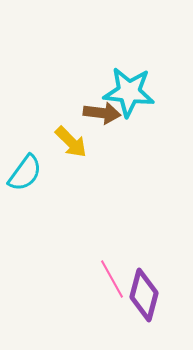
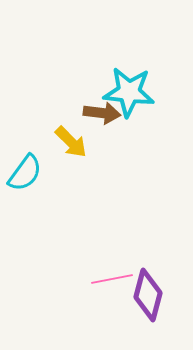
pink line: rotated 72 degrees counterclockwise
purple diamond: moved 4 px right
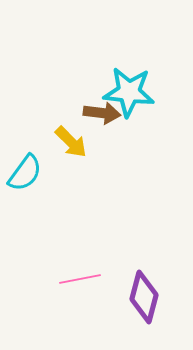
pink line: moved 32 px left
purple diamond: moved 4 px left, 2 px down
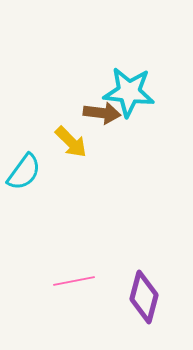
cyan semicircle: moved 1 px left, 1 px up
pink line: moved 6 px left, 2 px down
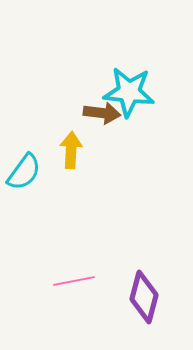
yellow arrow: moved 8 px down; rotated 132 degrees counterclockwise
